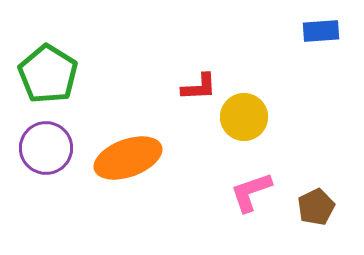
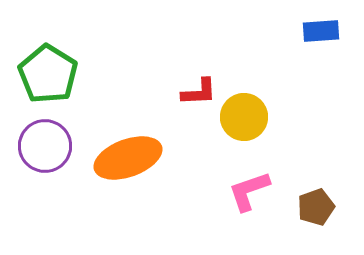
red L-shape: moved 5 px down
purple circle: moved 1 px left, 2 px up
pink L-shape: moved 2 px left, 1 px up
brown pentagon: rotated 6 degrees clockwise
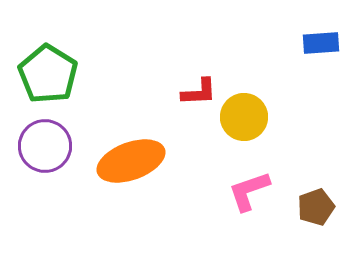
blue rectangle: moved 12 px down
orange ellipse: moved 3 px right, 3 px down
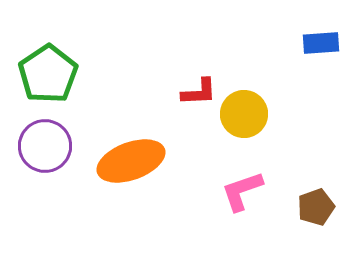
green pentagon: rotated 6 degrees clockwise
yellow circle: moved 3 px up
pink L-shape: moved 7 px left
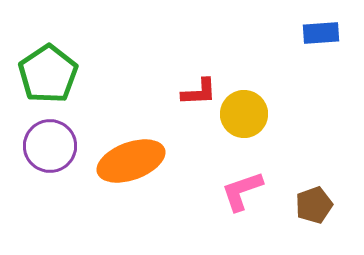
blue rectangle: moved 10 px up
purple circle: moved 5 px right
brown pentagon: moved 2 px left, 2 px up
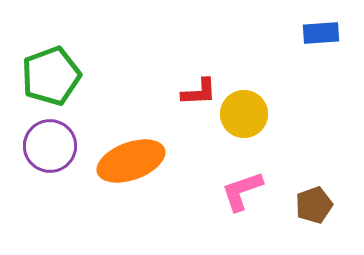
green pentagon: moved 3 px right, 2 px down; rotated 14 degrees clockwise
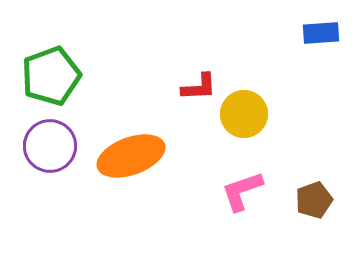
red L-shape: moved 5 px up
orange ellipse: moved 5 px up
brown pentagon: moved 5 px up
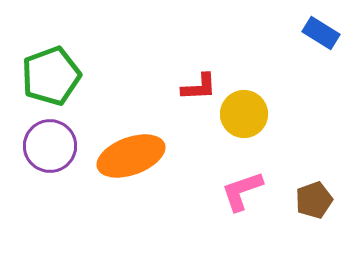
blue rectangle: rotated 36 degrees clockwise
